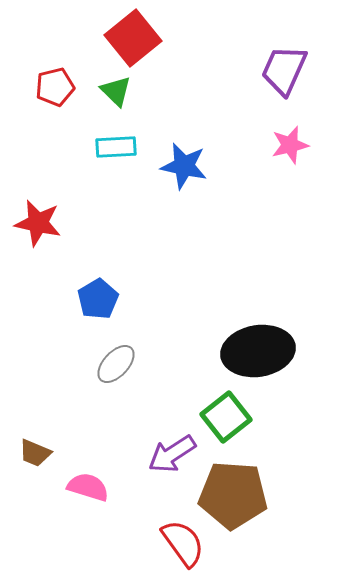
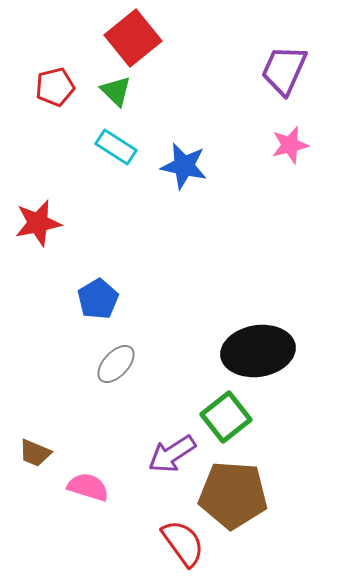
cyan rectangle: rotated 36 degrees clockwise
red star: rotated 24 degrees counterclockwise
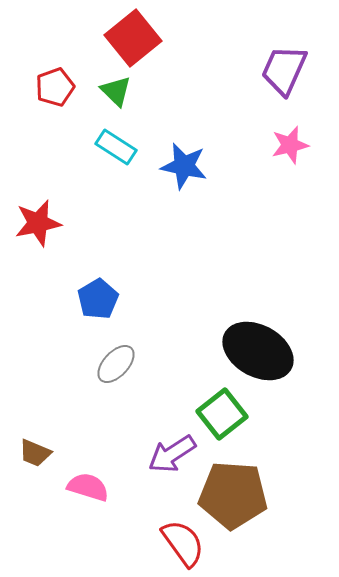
red pentagon: rotated 6 degrees counterclockwise
black ellipse: rotated 38 degrees clockwise
green square: moved 4 px left, 3 px up
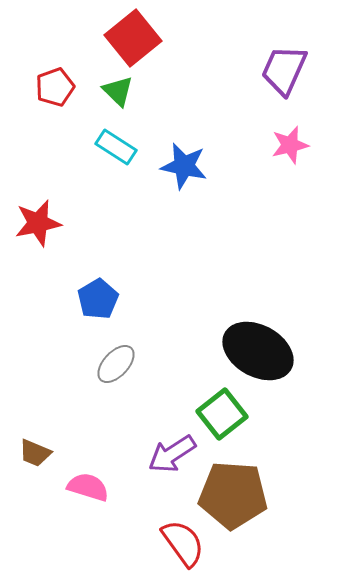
green triangle: moved 2 px right
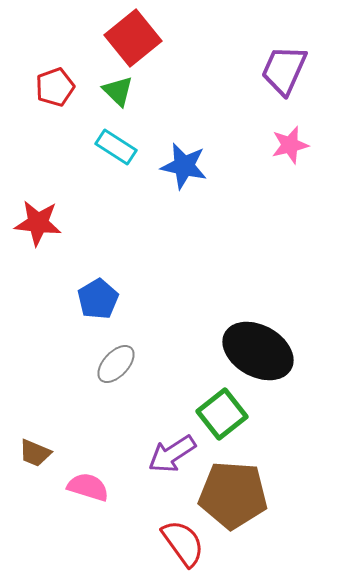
red star: rotated 18 degrees clockwise
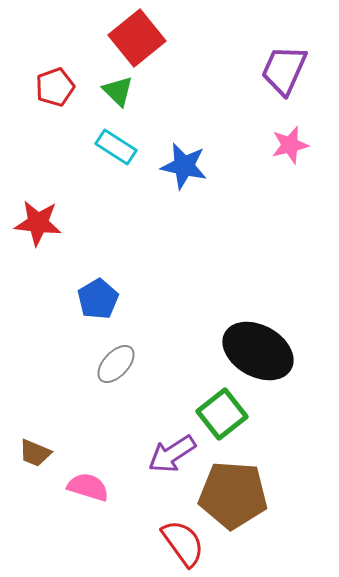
red square: moved 4 px right
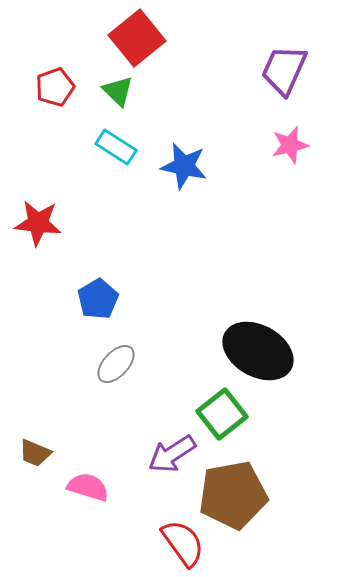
brown pentagon: rotated 14 degrees counterclockwise
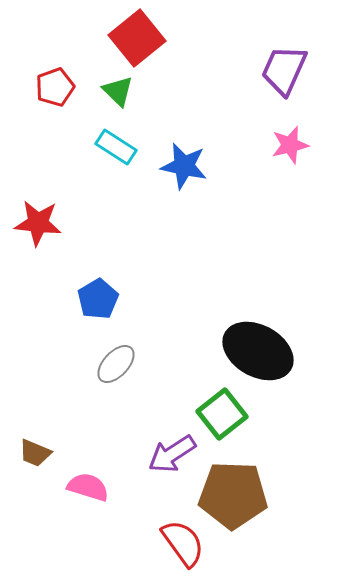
brown pentagon: rotated 12 degrees clockwise
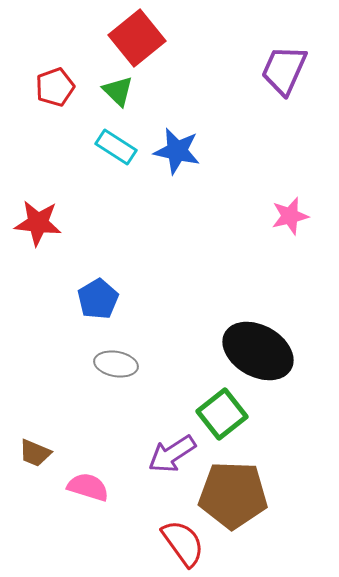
pink star: moved 71 px down
blue star: moved 7 px left, 15 px up
gray ellipse: rotated 57 degrees clockwise
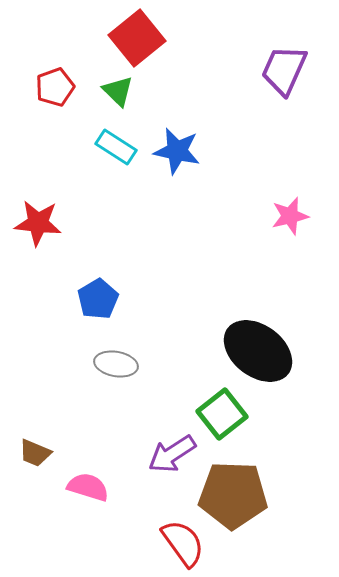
black ellipse: rotated 8 degrees clockwise
